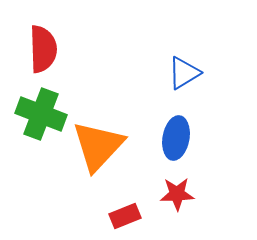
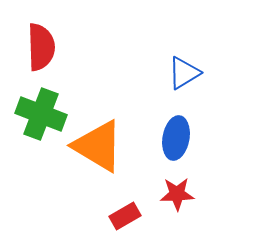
red semicircle: moved 2 px left, 2 px up
orange triangle: rotated 42 degrees counterclockwise
red rectangle: rotated 8 degrees counterclockwise
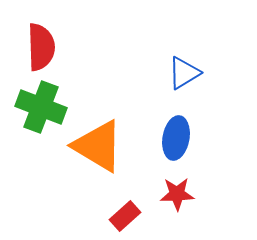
green cross: moved 7 px up
red rectangle: rotated 12 degrees counterclockwise
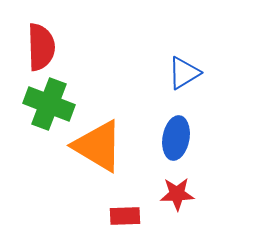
green cross: moved 8 px right, 3 px up
red rectangle: rotated 40 degrees clockwise
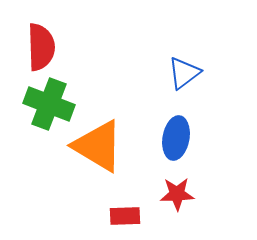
blue triangle: rotated 6 degrees counterclockwise
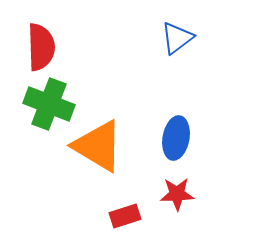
blue triangle: moved 7 px left, 35 px up
red rectangle: rotated 16 degrees counterclockwise
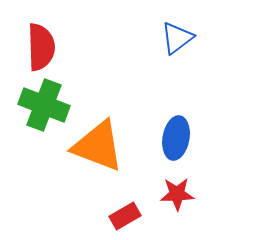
green cross: moved 5 px left, 1 px down
orange triangle: rotated 10 degrees counterclockwise
red rectangle: rotated 12 degrees counterclockwise
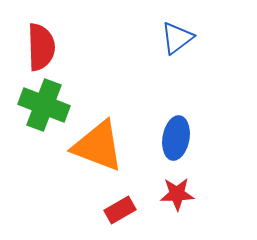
red rectangle: moved 5 px left, 6 px up
